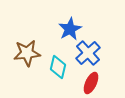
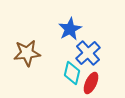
cyan diamond: moved 14 px right, 6 px down
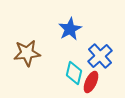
blue cross: moved 12 px right, 3 px down
cyan diamond: moved 2 px right
red ellipse: moved 1 px up
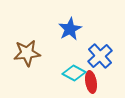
cyan diamond: rotated 75 degrees counterclockwise
red ellipse: rotated 35 degrees counterclockwise
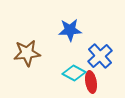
blue star: moved 1 px down; rotated 25 degrees clockwise
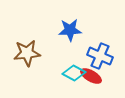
blue cross: rotated 25 degrees counterclockwise
red ellipse: moved 6 px up; rotated 50 degrees counterclockwise
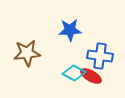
blue cross: rotated 15 degrees counterclockwise
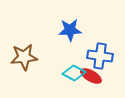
brown star: moved 3 px left, 4 px down
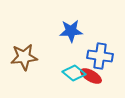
blue star: moved 1 px right, 1 px down
cyan diamond: rotated 10 degrees clockwise
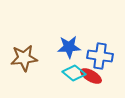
blue star: moved 2 px left, 16 px down
brown star: moved 1 px down
